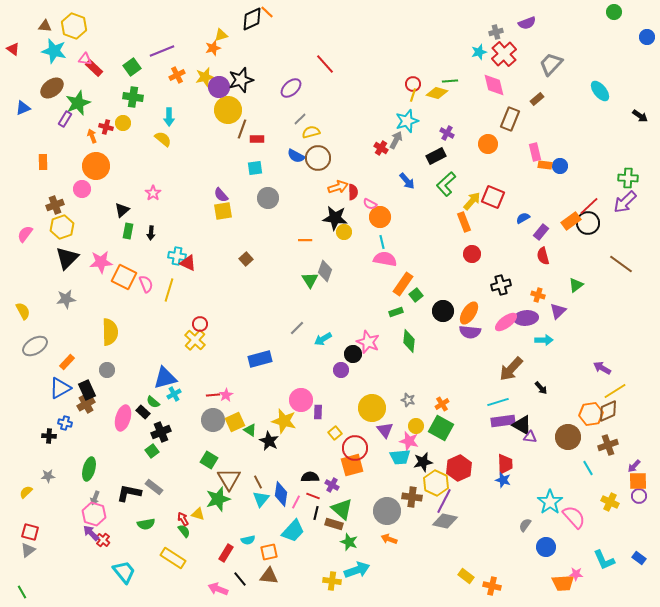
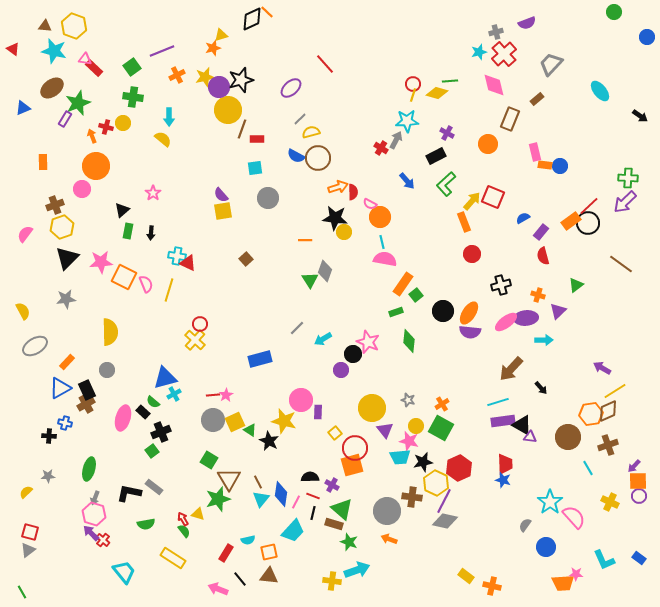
cyan star at (407, 121): rotated 15 degrees clockwise
black line at (316, 513): moved 3 px left
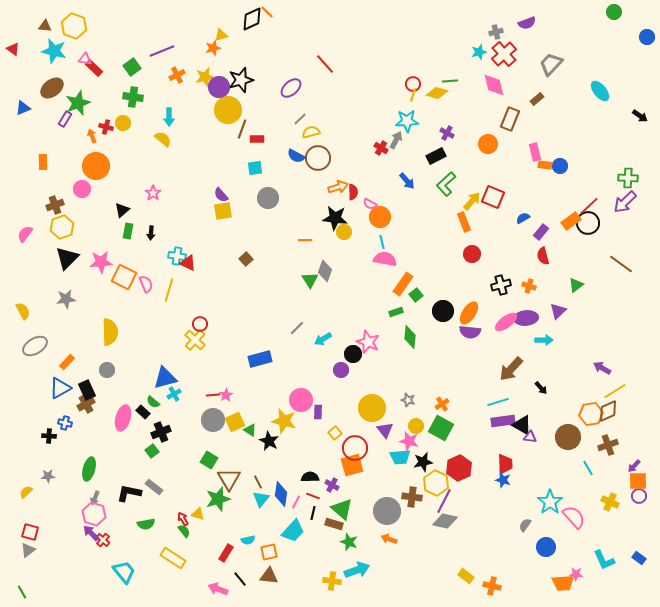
orange cross at (538, 295): moved 9 px left, 9 px up
green diamond at (409, 341): moved 1 px right, 4 px up
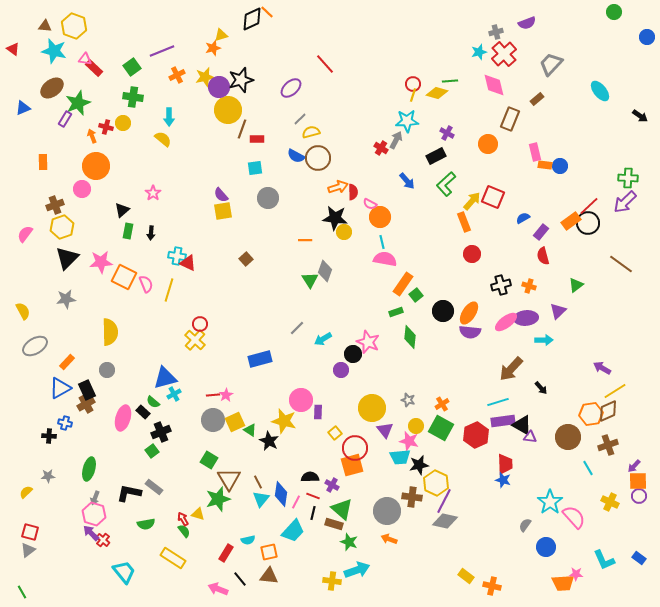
black star at (423, 462): moved 4 px left, 3 px down
red hexagon at (459, 468): moved 17 px right, 33 px up
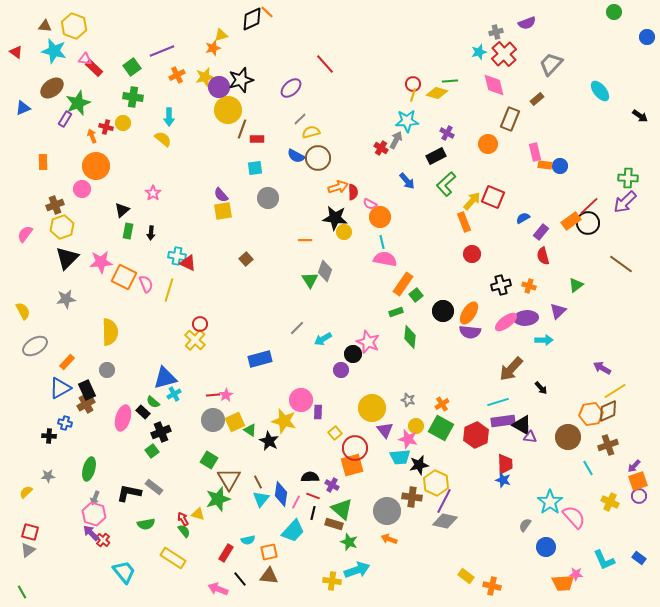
red triangle at (13, 49): moved 3 px right, 3 px down
pink star at (409, 441): moved 1 px left, 2 px up
orange square at (638, 481): rotated 18 degrees counterclockwise
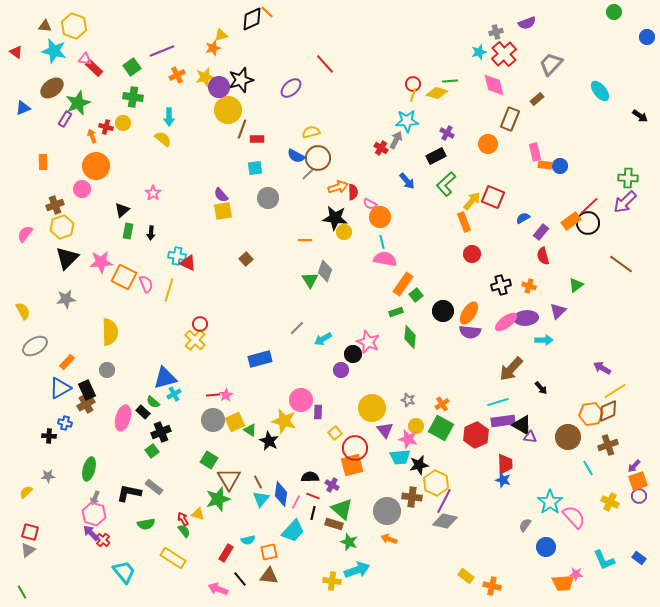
gray line at (300, 119): moved 8 px right, 55 px down
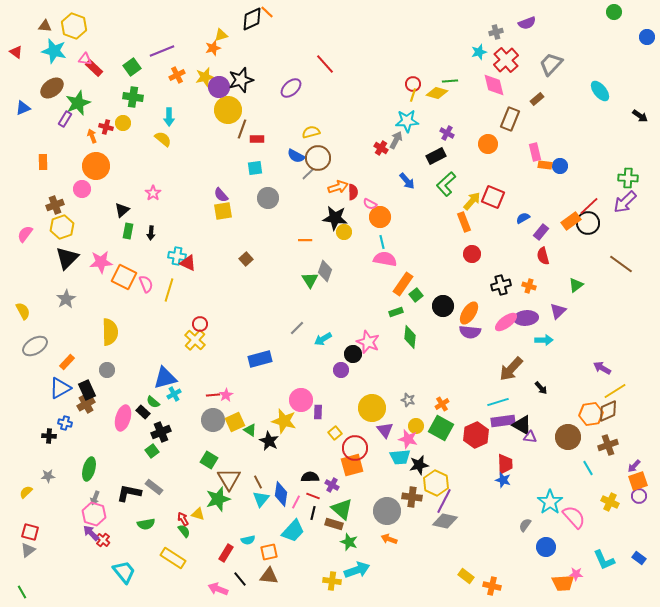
red cross at (504, 54): moved 2 px right, 6 px down
gray star at (66, 299): rotated 24 degrees counterclockwise
black circle at (443, 311): moved 5 px up
